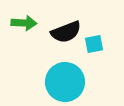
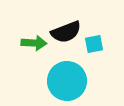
green arrow: moved 10 px right, 20 px down
cyan circle: moved 2 px right, 1 px up
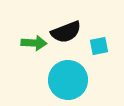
cyan square: moved 5 px right, 2 px down
cyan circle: moved 1 px right, 1 px up
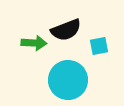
black semicircle: moved 2 px up
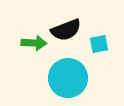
cyan square: moved 2 px up
cyan circle: moved 2 px up
